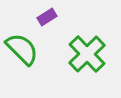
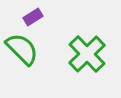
purple rectangle: moved 14 px left
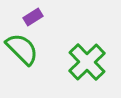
green cross: moved 8 px down
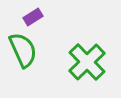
green semicircle: moved 1 px right, 1 px down; rotated 21 degrees clockwise
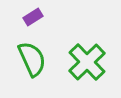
green semicircle: moved 9 px right, 9 px down
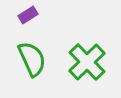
purple rectangle: moved 5 px left, 2 px up
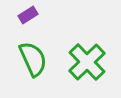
green semicircle: moved 1 px right
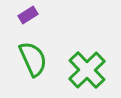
green cross: moved 8 px down
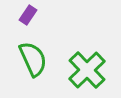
purple rectangle: rotated 24 degrees counterclockwise
